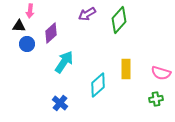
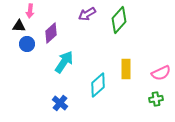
pink semicircle: rotated 42 degrees counterclockwise
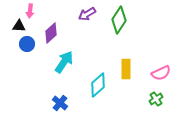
green diamond: rotated 8 degrees counterclockwise
green cross: rotated 24 degrees counterclockwise
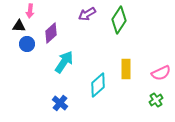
green cross: moved 1 px down
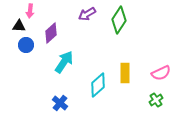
blue circle: moved 1 px left, 1 px down
yellow rectangle: moved 1 px left, 4 px down
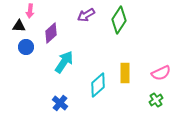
purple arrow: moved 1 px left, 1 px down
blue circle: moved 2 px down
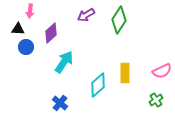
black triangle: moved 1 px left, 3 px down
pink semicircle: moved 1 px right, 2 px up
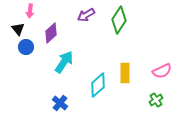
black triangle: rotated 48 degrees clockwise
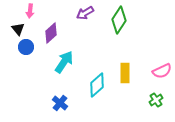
purple arrow: moved 1 px left, 2 px up
cyan diamond: moved 1 px left
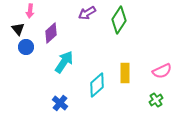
purple arrow: moved 2 px right
